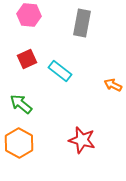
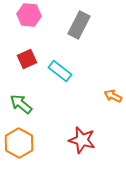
gray rectangle: moved 3 px left, 2 px down; rotated 16 degrees clockwise
orange arrow: moved 11 px down
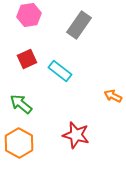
pink hexagon: rotated 15 degrees counterclockwise
gray rectangle: rotated 8 degrees clockwise
red star: moved 6 px left, 5 px up
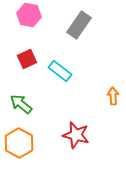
pink hexagon: rotated 20 degrees clockwise
orange arrow: rotated 60 degrees clockwise
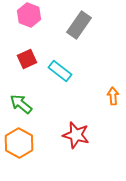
pink hexagon: rotated 10 degrees clockwise
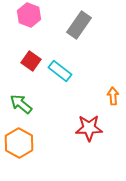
red square: moved 4 px right, 2 px down; rotated 30 degrees counterclockwise
red star: moved 13 px right, 7 px up; rotated 16 degrees counterclockwise
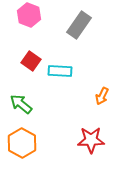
cyan rectangle: rotated 35 degrees counterclockwise
orange arrow: moved 11 px left; rotated 150 degrees counterclockwise
red star: moved 2 px right, 12 px down
orange hexagon: moved 3 px right
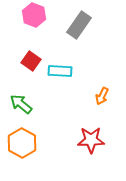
pink hexagon: moved 5 px right
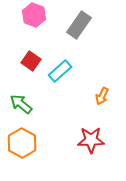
cyan rectangle: rotated 45 degrees counterclockwise
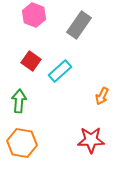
green arrow: moved 2 px left, 3 px up; rotated 55 degrees clockwise
orange hexagon: rotated 20 degrees counterclockwise
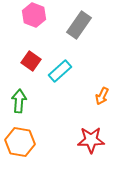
orange hexagon: moved 2 px left, 1 px up
